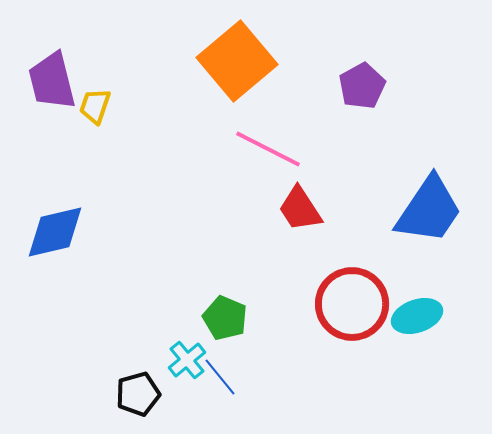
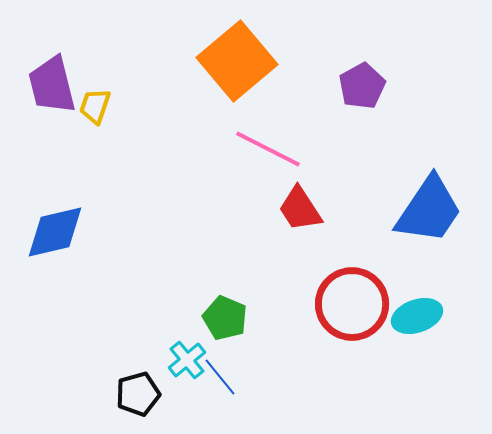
purple trapezoid: moved 4 px down
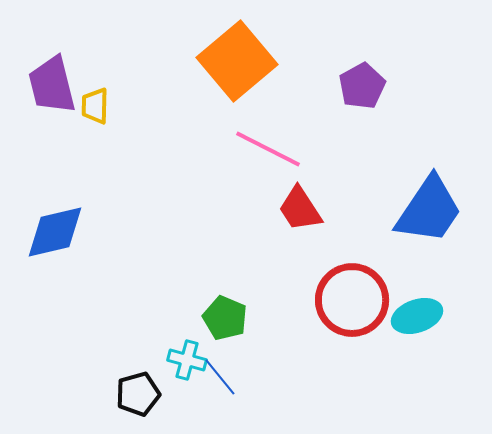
yellow trapezoid: rotated 18 degrees counterclockwise
red circle: moved 4 px up
cyan cross: rotated 36 degrees counterclockwise
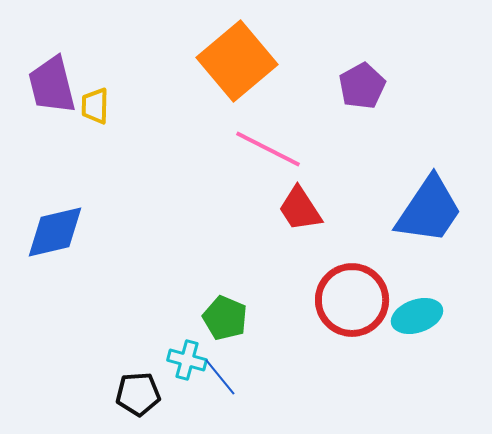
black pentagon: rotated 12 degrees clockwise
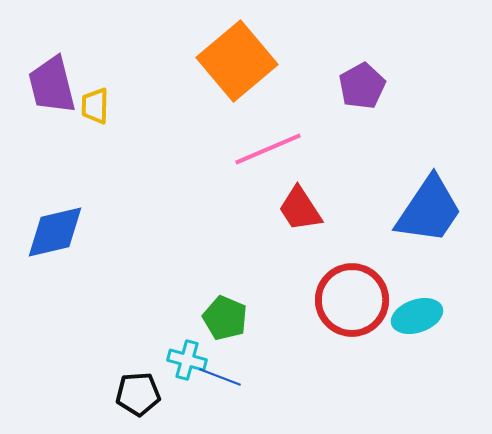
pink line: rotated 50 degrees counterclockwise
blue line: rotated 30 degrees counterclockwise
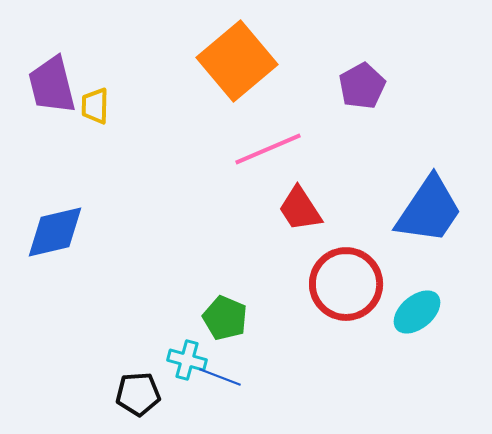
red circle: moved 6 px left, 16 px up
cyan ellipse: moved 4 px up; rotated 21 degrees counterclockwise
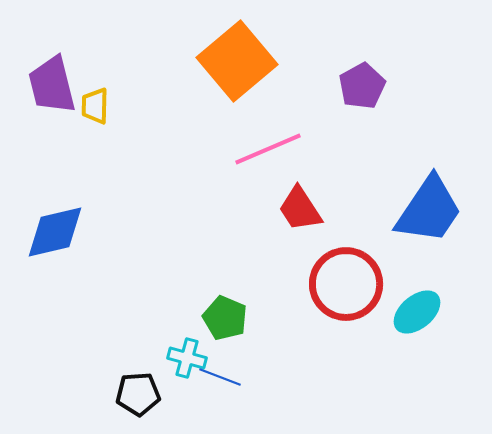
cyan cross: moved 2 px up
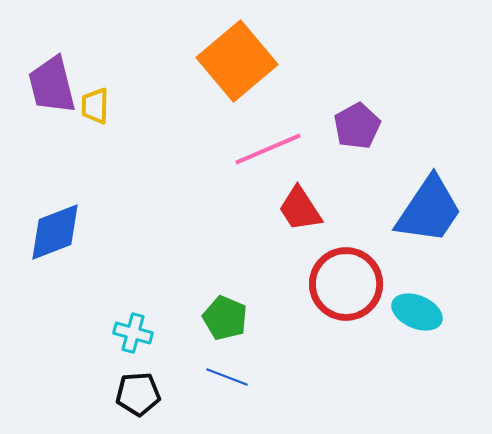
purple pentagon: moved 5 px left, 40 px down
blue diamond: rotated 8 degrees counterclockwise
cyan ellipse: rotated 63 degrees clockwise
cyan cross: moved 54 px left, 25 px up
blue line: moved 7 px right
